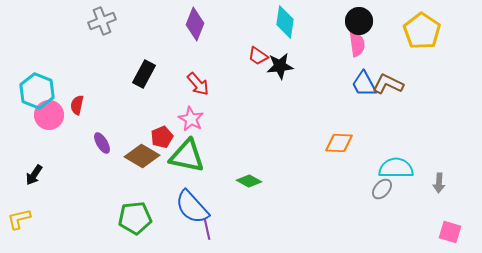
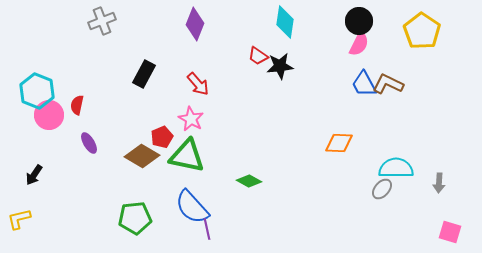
pink semicircle: moved 2 px right; rotated 35 degrees clockwise
purple ellipse: moved 13 px left
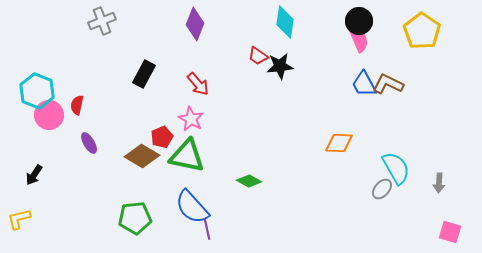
pink semicircle: moved 4 px up; rotated 50 degrees counterclockwise
cyan semicircle: rotated 60 degrees clockwise
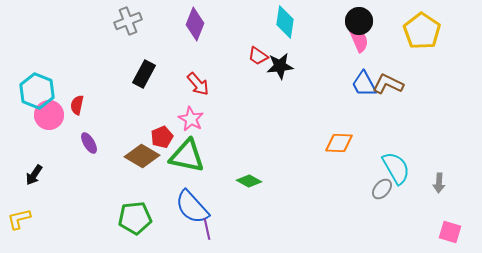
gray cross: moved 26 px right
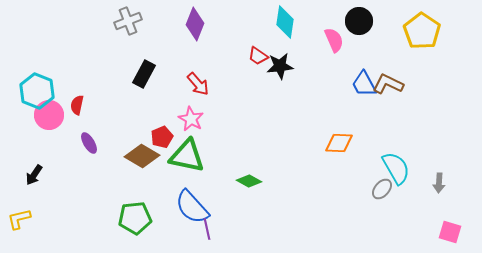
pink semicircle: moved 25 px left
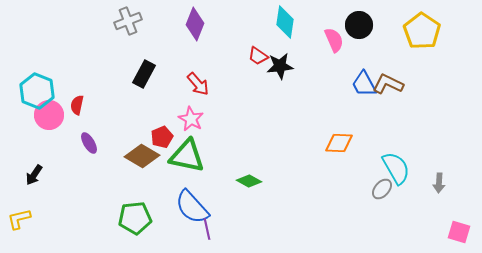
black circle: moved 4 px down
pink square: moved 9 px right
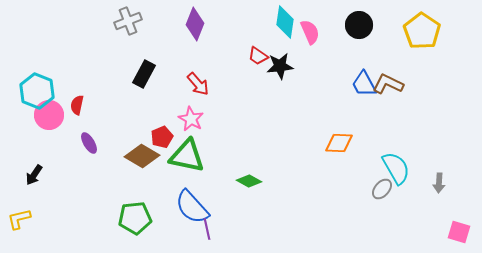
pink semicircle: moved 24 px left, 8 px up
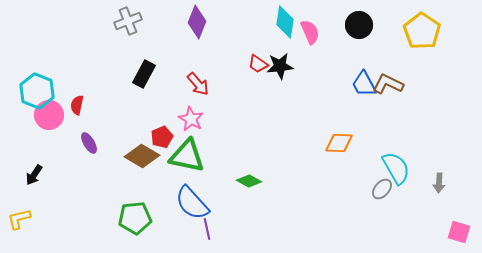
purple diamond: moved 2 px right, 2 px up
red trapezoid: moved 8 px down
blue semicircle: moved 4 px up
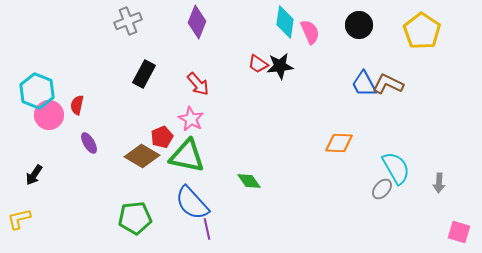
green diamond: rotated 25 degrees clockwise
